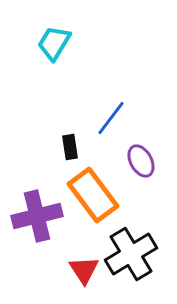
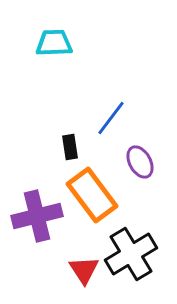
cyan trapezoid: rotated 57 degrees clockwise
purple ellipse: moved 1 px left, 1 px down
orange rectangle: moved 1 px left
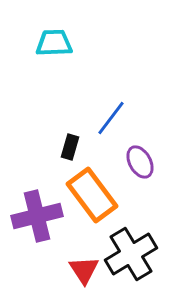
black rectangle: rotated 25 degrees clockwise
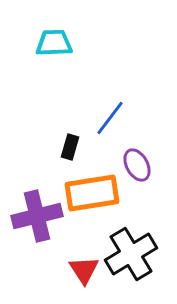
blue line: moved 1 px left
purple ellipse: moved 3 px left, 3 px down
orange rectangle: moved 2 px up; rotated 62 degrees counterclockwise
